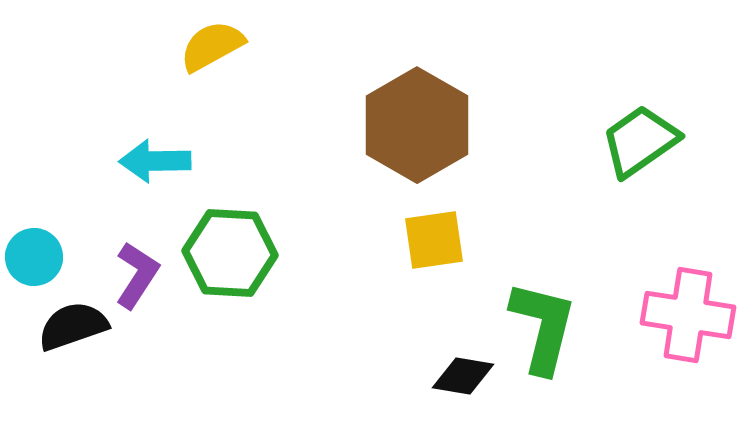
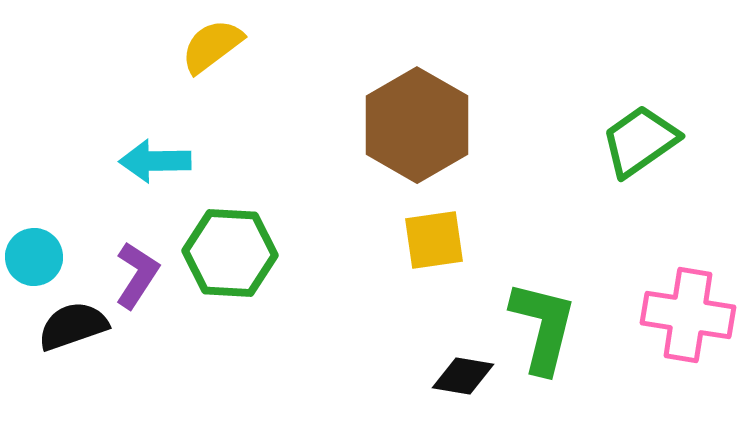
yellow semicircle: rotated 8 degrees counterclockwise
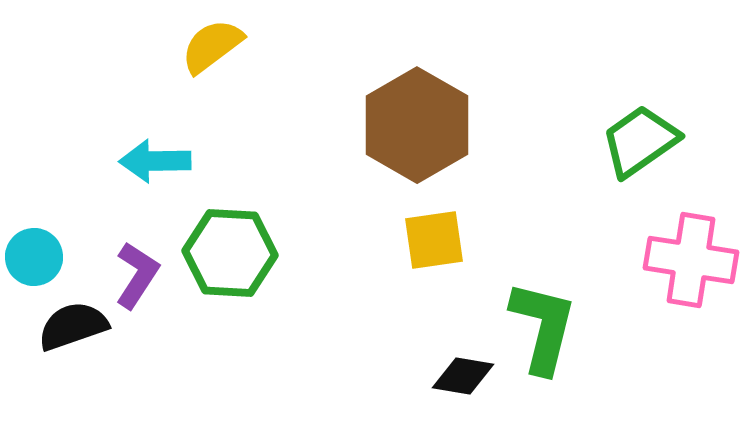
pink cross: moved 3 px right, 55 px up
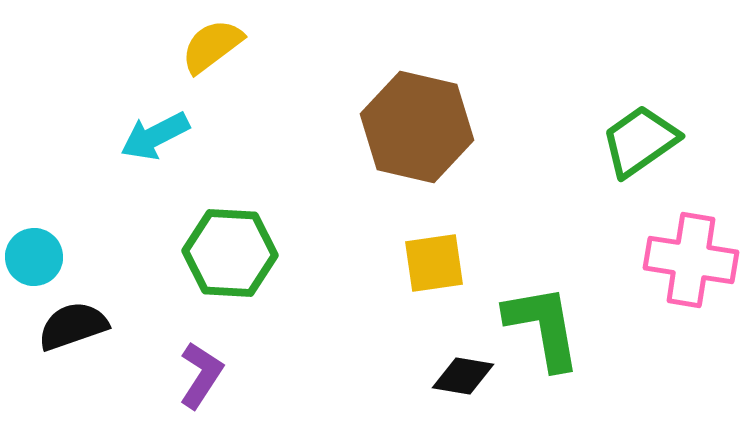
brown hexagon: moved 2 px down; rotated 17 degrees counterclockwise
cyan arrow: moved 25 px up; rotated 26 degrees counterclockwise
yellow square: moved 23 px down
purple L-shape: moved 64 px right, 100 px down
green L-shape: rotated 24 degrees counterclockwise
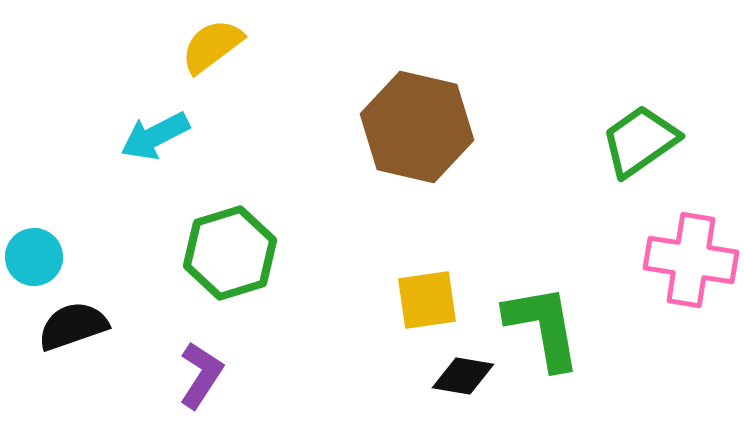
green hexagon: rotated 20 degrees counterclockwise
yellow square: moved 7 px left, 37 px down
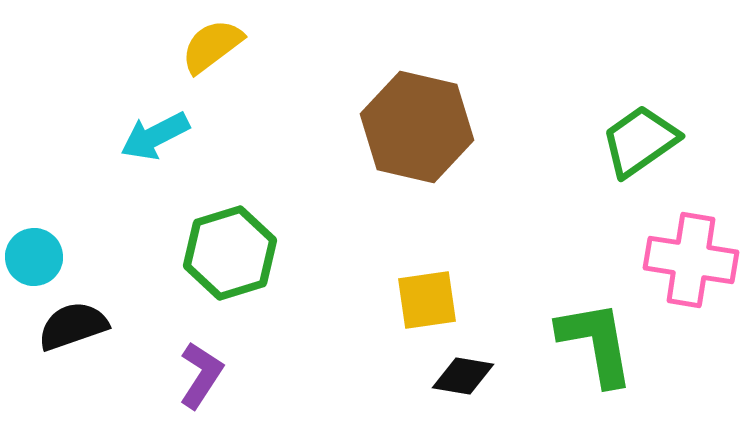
green L-shape: moved 53 px right, 16 px down
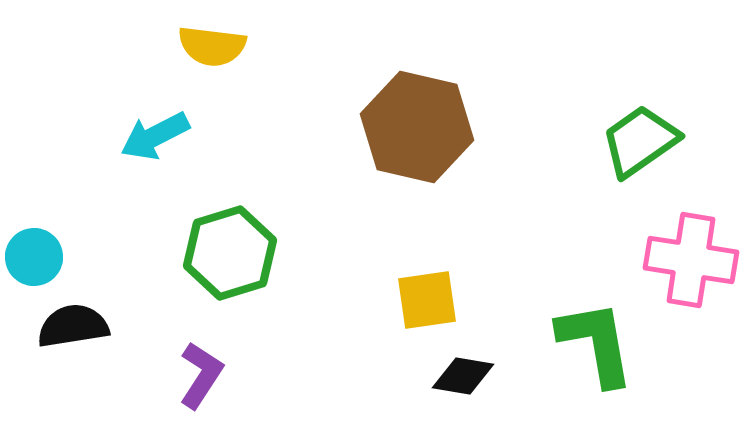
yellow semicircle: rotated 136 degrees counterclockwise
black semicircle: rotated 10 degrees clockwise
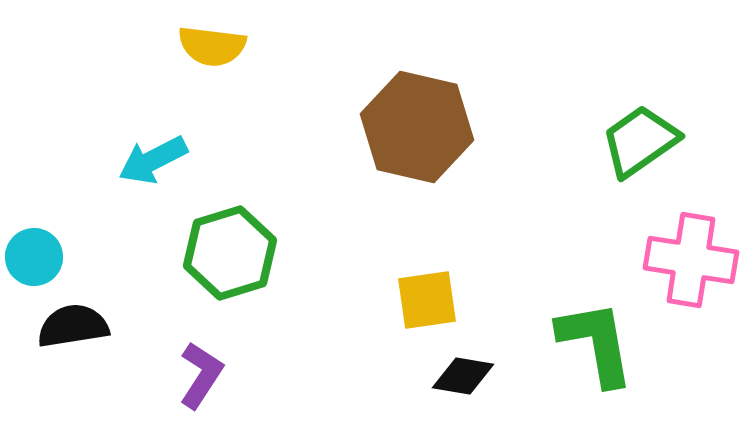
cyan arrow: moved 2 px left, 24 px down
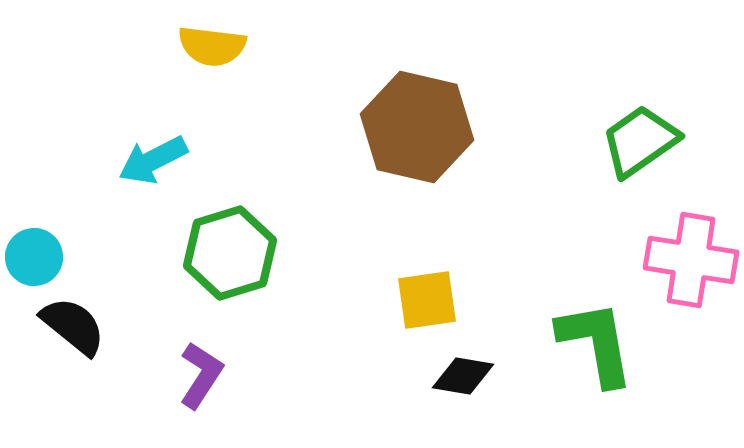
black semicircle: rotated 48 degrees clockwise
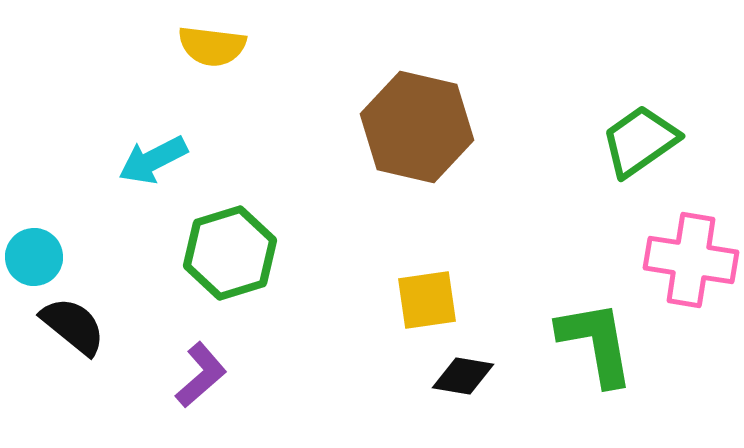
purple L-shape: rotated 16 degrees clockwise
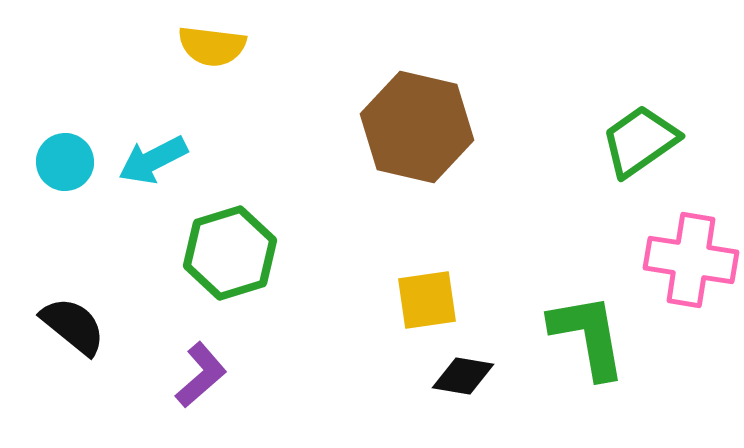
cyan circle: moved 31 px right, 95 px up
green L-shape: moved 8 px left, 7 px up
